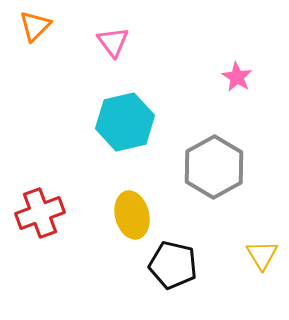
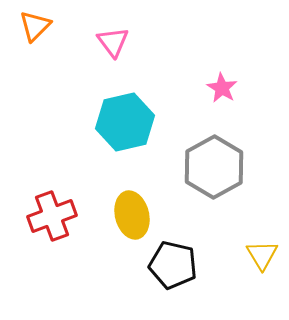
pink star: moved 15 px left, 11 px down
red cross: moved 12 px right, 3 px down
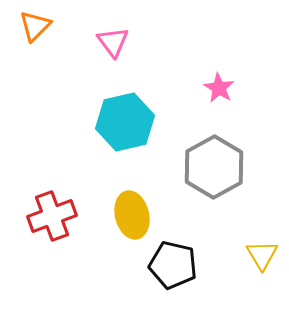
pink star: moved 3 px left
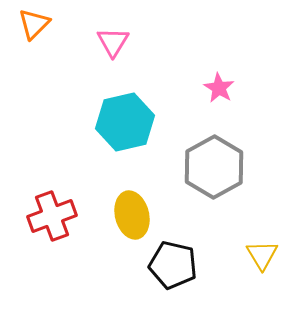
orange triangle: moved 1 px left, 2 px up
pink triangle: rotated 8 degrees clockwise
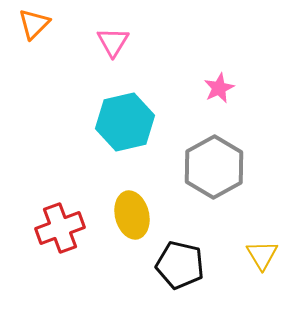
pink star: rotated 16 degrees clockwise
red cross: moved 8 px right, 12 px down
black pentagon: moved 7 px right
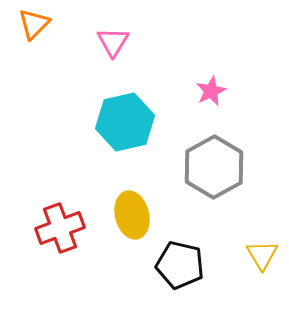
pink star: moved 8 px left, 3 px down
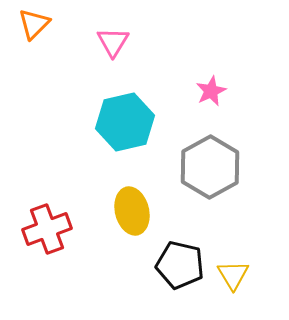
gray hexagon: moved 4 px left
yellow ellipse: moved 4 px up
red cross: moved 13 px left, 1 px down
yellow triangle: moved 29 px left, 20 px down
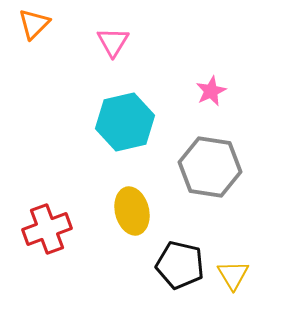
gray hexagon: rotated 22 degrees counterclockwise
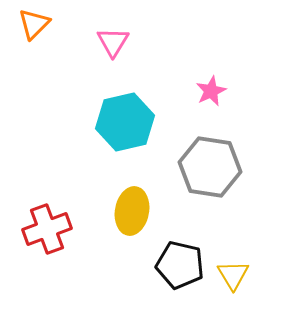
yellow ellipse: rotated 24 degrees clockwise
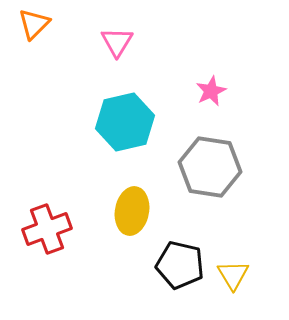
pink triangle: moved 4 px right
